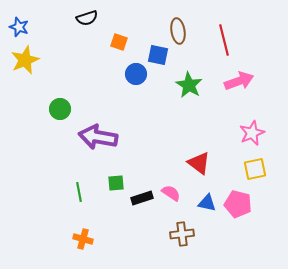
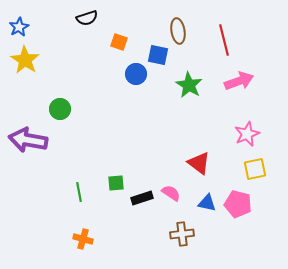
blue star: rotated 24 degrees clockwise
yellow star: rotated 16 degrees counterclockwise
pink star: moved 5 px left, 1 px down
purple arrow: moved 70 px left, 3 px down
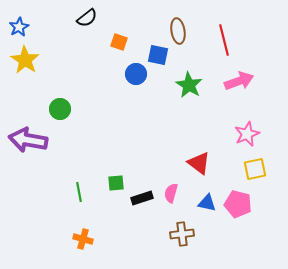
black semicircle: rotated 20 degrees counterclockwise
pink semicircle: rotated 108 degrees counterclockwise
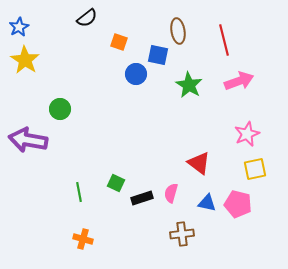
green square: rotated 30 degrees clockwise
